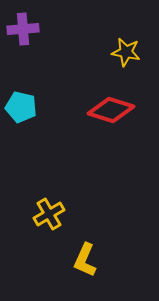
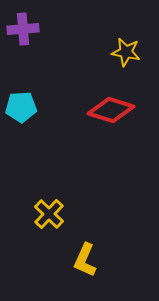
cyan pentagon: rotated 16 degrees counterclockwise
yellow cross: rotated 16 degrees counterclockwise
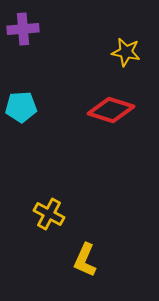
yellow cross: rotated 16 degrees counterclockwise
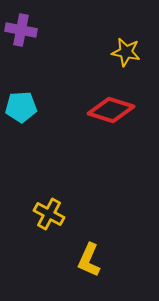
purple cross: moved 2 px left, 1 px down; rotated 16 degrees clockwise
yellow L-shape: moved 4 px right
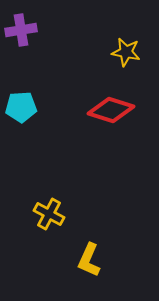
purple cross: rotated 20 degrees counterclockwise
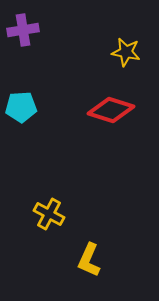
purple cross: moved 2 px right
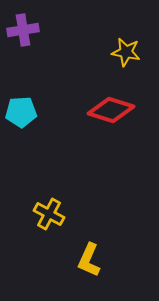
cyan pentagon: moved 5 px down
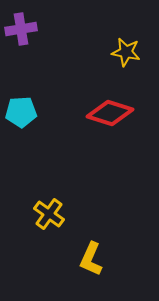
purple cross: moved 2 px left, 1 px up
red diamond: moved 1 px left, 3 px down
yellow cross: rotated 8 degrees clockwise
yellow L-shape: moved 2 px right, 1 px up
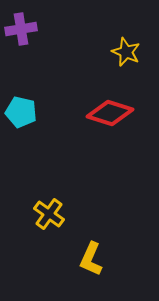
yellow star: rotated 12 degrees clockwise
cyan pentagon: rotated 16 degrees clockwise
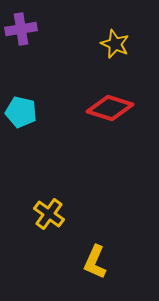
yellow star: moved 11 px left, 8 px up
red diamond: moved 5 px up
yellow L-shape: moved 4 px right, 3 px down
